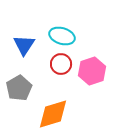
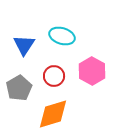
red circle: moved 7 px left, 12 px down
pink hexagon: rotated 12 degrees counterclockwise
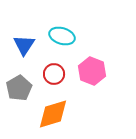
pink hexagon: rotated 8 degrees counterclockwise
red circle: moved 2 px up
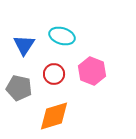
gray pentagon: rotated 30 degrees counterclockwise
orange diamond: moved 1 px right, 2 px down
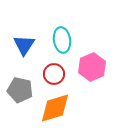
cyan ellipse: moved 4 px down; rotated 65 degrees clockwise
pink hexagon: moved 4 px up; rotated 16 degrees clockwise
gray pentagon: moved 1 px right, 2 px down
orange diamond: moved 1 px right, 8 px up
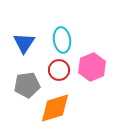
blue triangle: moved 2 px up
red circle: moved 5 px right, 4 px up
gray pentagon: moved 7 px right, 5 px up; rotated 20 degrees counterclockwise
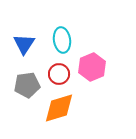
blue triangle: moved 1 px down
red circle: moved 4 px down
orange diamond: moved 4 px right
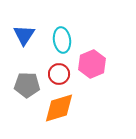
blue triangle: moved 9 px up
pink hexagon: moved 3 px up
gray pentagon: rotated 10 degrees clockwise
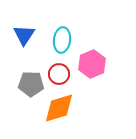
cyan ellipse: rotated 15 degrees clockwise
gray pentagon: moved 4 px right, 1 px up
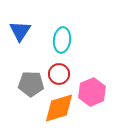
blue triangle: moved 4 px left, 4 px up
pink hexagon: moved 28 px down
